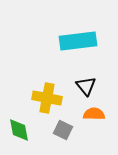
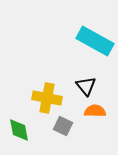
cyan rectangle: moved 17 px right; rotated 36 degrees clockwise
orange semicircle: moved 1 px right, 3 px up
gray square: moved 4 px up
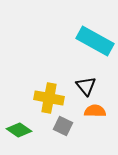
yellow cross: moved 2 px right
green diamond: rotated 45 degrees counterclockwise
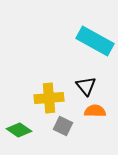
yellow cross: rotated 16 degrees counterclockwise
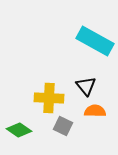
yellow cross: rotated 8 degrees clockwise
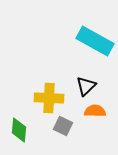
black triangle: rotated 25 degrees clockwise
green diamond: rotated 60 degrees clockwise
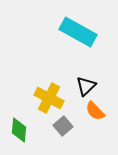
cyan rectangle: moved 17 px left, 9 px up
yellow cross: rotated 24 degrees clockwise
orange semicircle: rotated 135 degrees counterclockwise
gray square: rotated 24 degrees clockwise
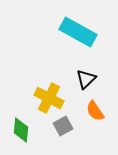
black triangle: moved 7 px up
orange semicircle: rotated 10 degrees clockwise
gray square: rotated 12 degrees clockwise
green diamond: moved 2 px right
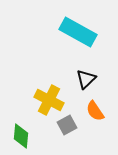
yellow cross: moved 2 px down
gray square: moved 4 px right, 1 px up
green diamond: moved 6 px down
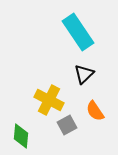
cyan rectangle: rotated 27 degrees clockwise
black triangle: moved 2 px left, 5 px up
